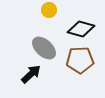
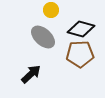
yellow circle: moved 2 px right
gray ellipse: moved 1 px left, 11 px up
brown pentagon: moved 6 px up
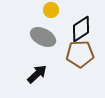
black diamond: rotated 48 degrees counterclockwise
gray ellipse: rotated 15 degrees counterclockwise
black arrow: moved 6 px right
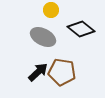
black diamond: rotated 72 degrees clockwise
brown pentagon: moved 18 px left, 18 px down; rotated 12 degrees clockwise
black arrow: moved 1 px right, 2 px up
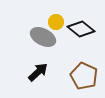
yellow circle: moved 5 px right, 12 px down
brown pentagon: moved 22 px right, 4 px down; rotated 16 degrees clockwise
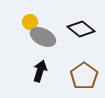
yellow circle: moved 26 px left
black arrow: moved 2 px right, 1 px up; rotated 30 degrees counterclockwise
brown pentagon: rotated 12 degrees clockwise
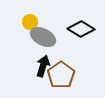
black diamond: rotated 8 degrees counterclockwise
black arrow: moved 3 px right, 5 px up
brown pentagon: moved 23 px left, 1 px up
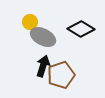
brown pentagon: rotated 16 degrees clockwise
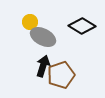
black diamond: moved 1 px right, 3 px up
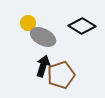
yellow circle: moved 2 px left, 1 px down
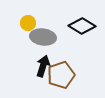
gray ellipse: rotated 20 degrees counterclockwise
